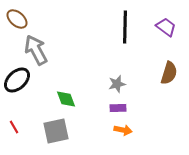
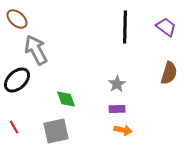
gray star: rotated 18 degrees counterclockwise
purple rectangle: moved 1 px left, 1 px down
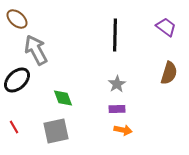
black line: moved 10 px left, 8 px down
green diamond: moved 3 px left, 1 px up
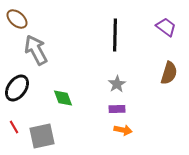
black ellipse: moved 8 px down; rotated 12 degrees counterclockwise
gray square: moved 14 px left, 5 px down
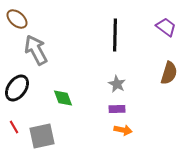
gray star: rotated 12 degrees counterclockwise
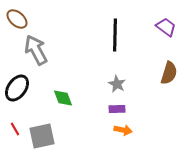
red line: moved 1 px right, 2 px down
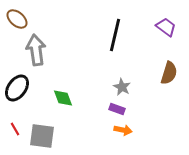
black line: rotated 12 degrees clockwise
gray arrow: rotated 20 degrees clockwise
gray star: moved 5 px right, 3 px down
purple rectangle: rotated 21 degrees clockwise
gray square: rotated 20 degrees clockwise
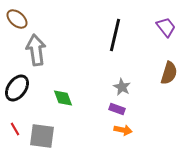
purple trapezoid: rotated 15 degrees clockwise
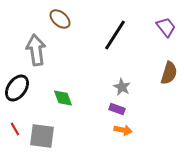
brown ellipse: moved 43 px right
black line: rotated 20 degrees clockwise
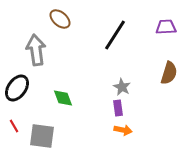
purple trapezoid: rotated 55 degrees counterclockwise
purple rectangle: moved 1 px right, 1 px up; rotated 63 degrees clockwise
red line: moved 1 px left, 3 px up
